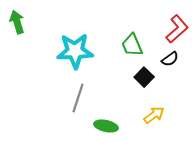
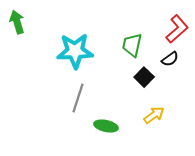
green trapezoid: rotated 35 degrees clockwise
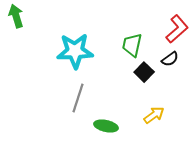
green arrow: moved 1 px left, 6 px up
black square: moved 5 px up
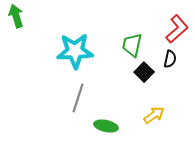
black semicircle: rotated 42 degrees counterclockwise
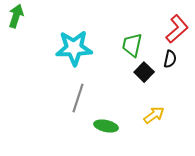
green arrow: rotated 35 degrees clockwise
cyan star: moved 1 px left, 3 px up
